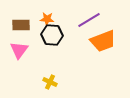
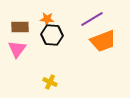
purple line: moved 3 px right, 1 px up
brown rectangle: moved 1 px left, 2 px down
pink triangle: moved 2 px left, 1 px up
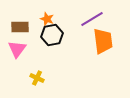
orange star: rotated 16 degrees clockwise
black hexagon: rotated 15 degrees counterclockwise
orange trapezoid: rotated 76 degrees counterclockwise
yellow cross: moved 13 px left, 4 px up
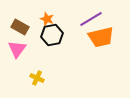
purple line: moved 1 px left
brown rectangle: rotated 30 degrees clockwise
orange trapezoid: moved 2 px left, 4 px up; rotated 84 degrees clockwise
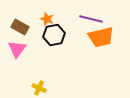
purple line: rotated 45 degrees clockwise
black hexagon: moved 2 px right
yellow cross: moved 2 px right, 10 px down
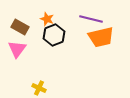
black hexagon: rotated 10 degrees counterclockwise
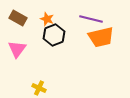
brown rectangle: moved 2 px left, 9 px up
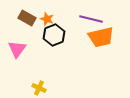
brown rectangle: moved 9 px right
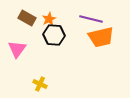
orange star: moved 2 px right; rotated 24 degrees clockwise
black hexagon: rotated 25 degrees clockwise
yellow cross: moved 1 px right, 4 px up
